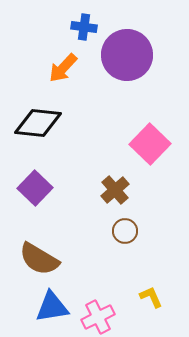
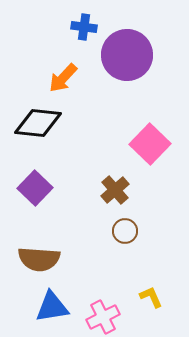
orange arrow: moved 10 px down
brown semicircle: rotated 27 degrees counterclockwise
pink cross: moved 5 px right
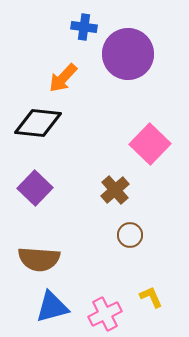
purple circle: moved 1 px right, 1 px up
brown circle: moved 5 px right, 4 px down
blue triangle: rotated 6 degrees counterclockwise
pink cross: moved 2 px right, 3 px up
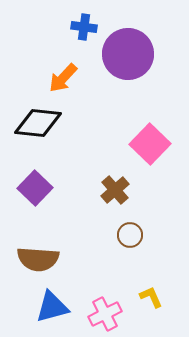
brown semicircle: moved 1 px left
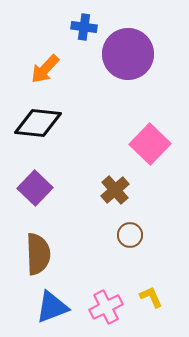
orange arrow: moved 18 px left, 9 px up
brown semicircle: moved 5 px up; rotated 96 degrees counterclockwise
blue triangle: rotated 6 degrees counterclockwise
pink cross: moved 1 px right, 7 px up
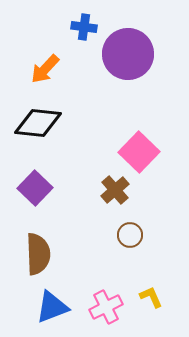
pink square: moved 11 px left, 8 px down
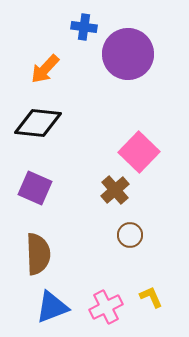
purple square: rotated 20 degrees counterclockwise
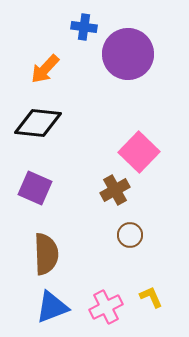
brown cross: rotated 12 degrees clockwise
brown semicircle: moved 8 px right
